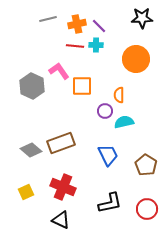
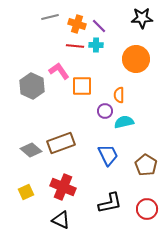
gray line: moved 2 px right, 2 px up
orange cross: rotated 30 degrees clockwise
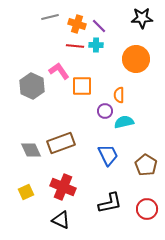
gray diamond: rotated 25 degrees clockwise
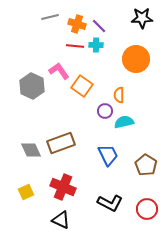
orange square: rotated 35 degrees clockwise
black L-shape: rotated 40 degrees clockwise
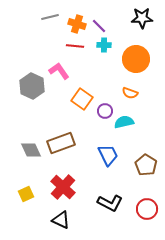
cyan cross: moved 8 px right
orange square: moved 13 px down
orange semicircle: moved 11 px right, 2 px up; rotated 70 degrees counterclockwise
red cross: rotated 20 degrees clockwise
yellow square: moved 2 px down
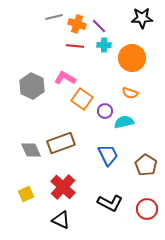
gray line: moved 4 px right
orange circle: moved 4 px left, 1 px up
pink L-shape: moved 6 px right, 7 px down; rotated 25 degrees counterclockwise
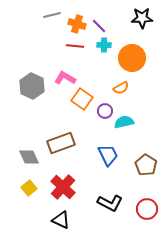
gray line: moved 2 px left, 2 px up
orange semicircle: moved 9 px left, 5 px up; rotated 49 degrees counterclockwise
gray diamond: moved 2 px left, 7 px down
yellow square: moved 3 px right, 6 px up; rotated 14 degrees counterclockwise
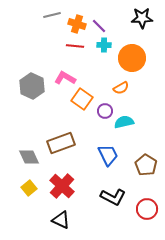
red cross: moved 1 px left, 1 px up
black L-shape: moved 3 px right, 6 px up
